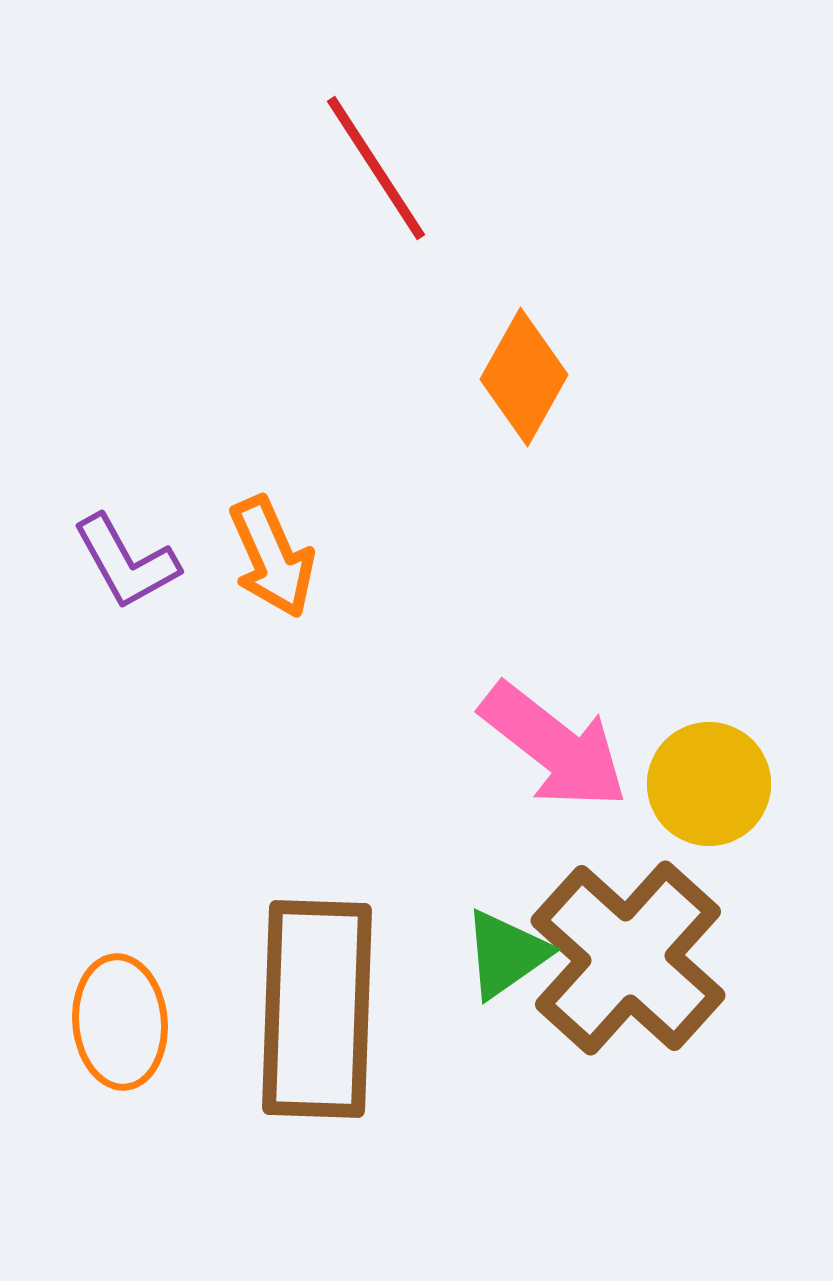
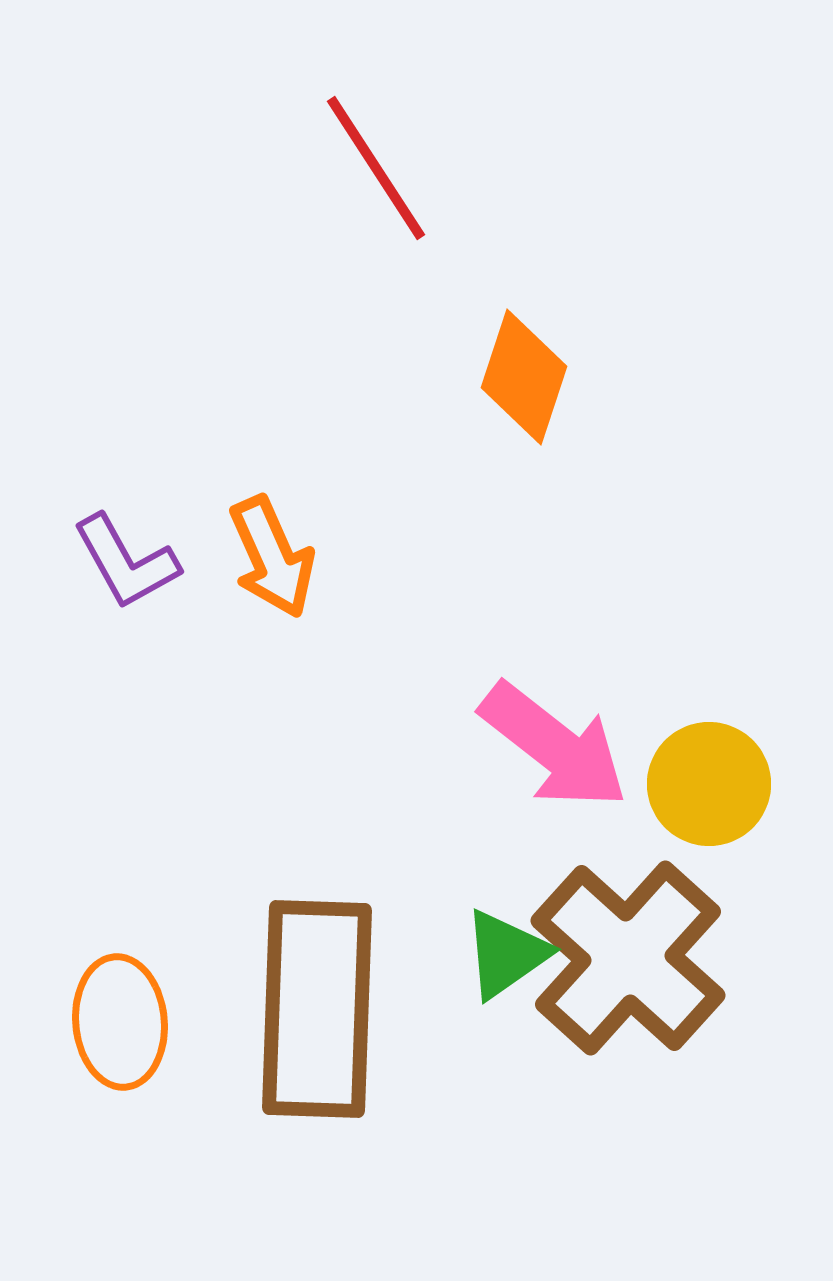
orange diamond: rotated 11 degrees counterclockwise
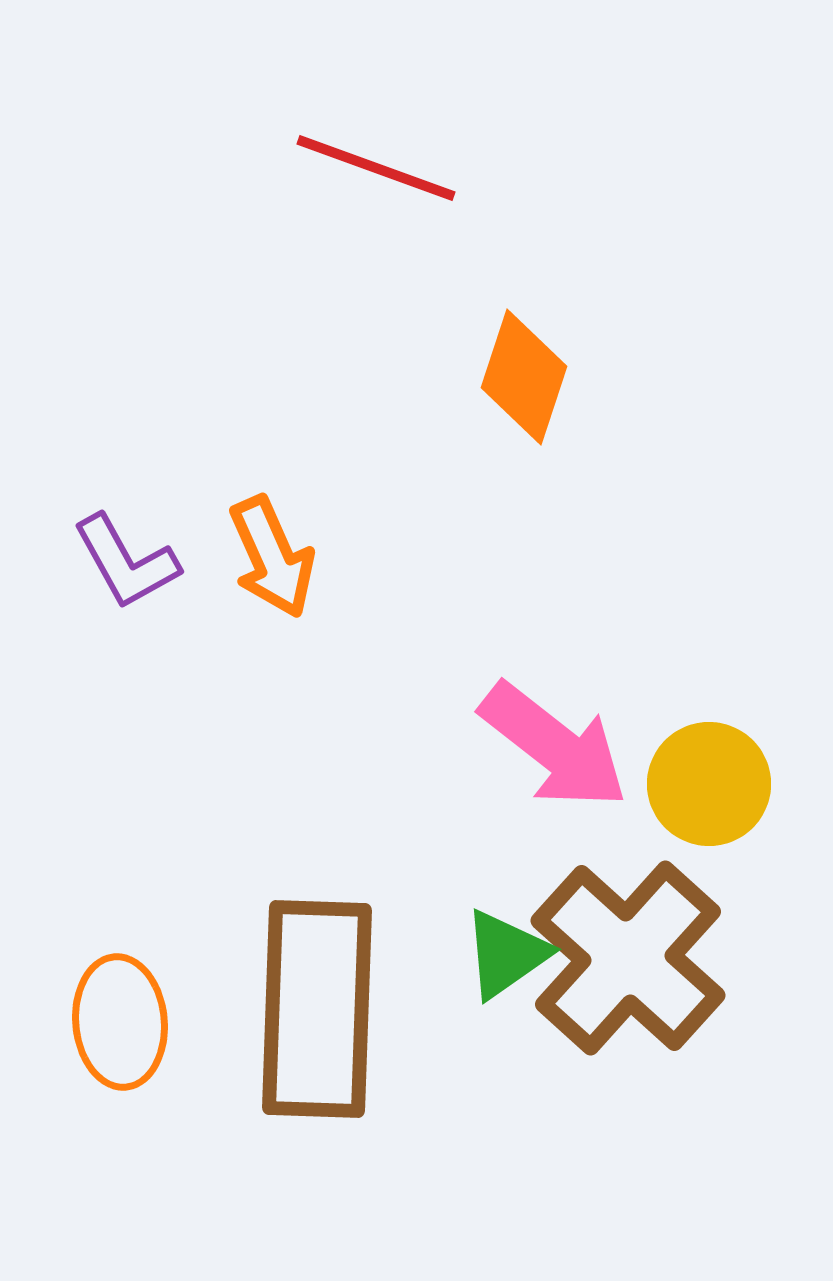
red line: rotated 37 degrees counterclockwise
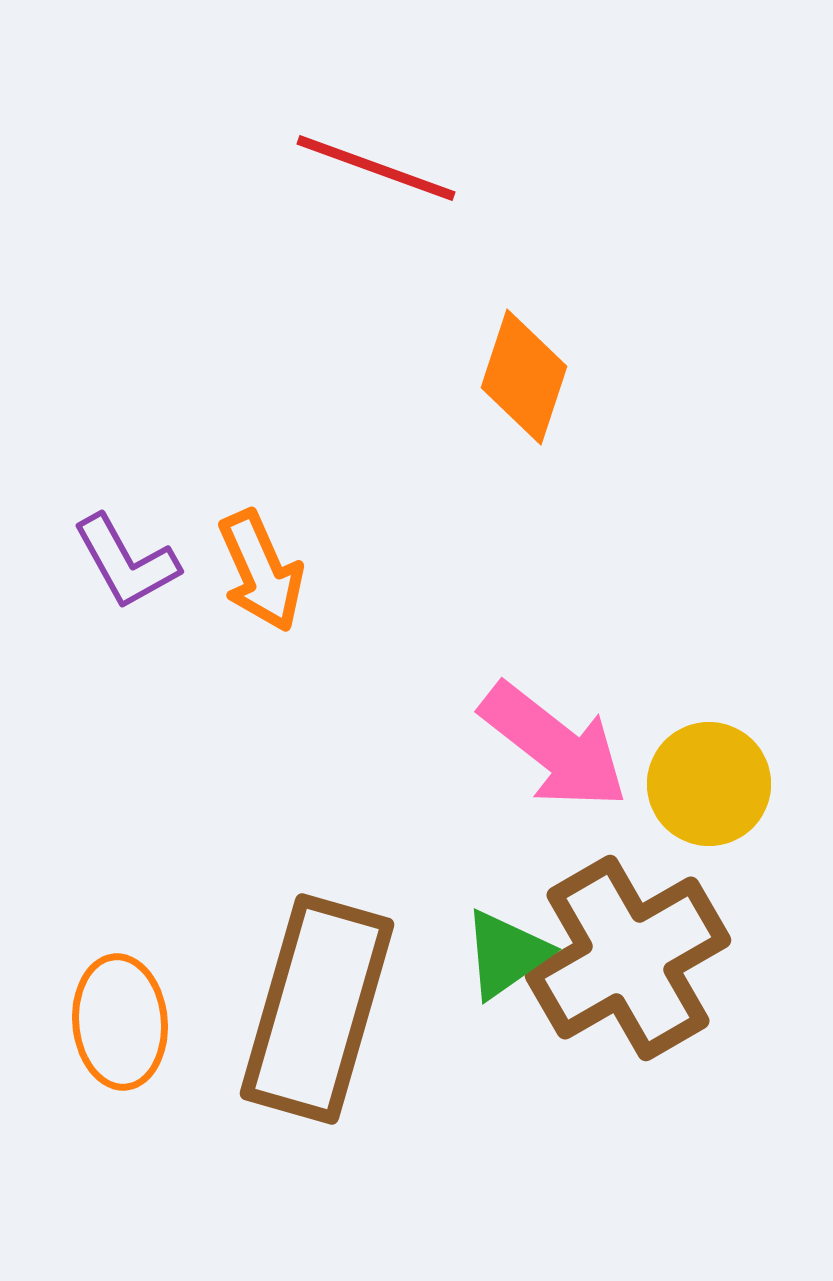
orange arrow: moved 11 px left, 14 px down
brown cross: rotated 18 degrees clockwise
brown rectangle: rotated 14 degrees clockwise
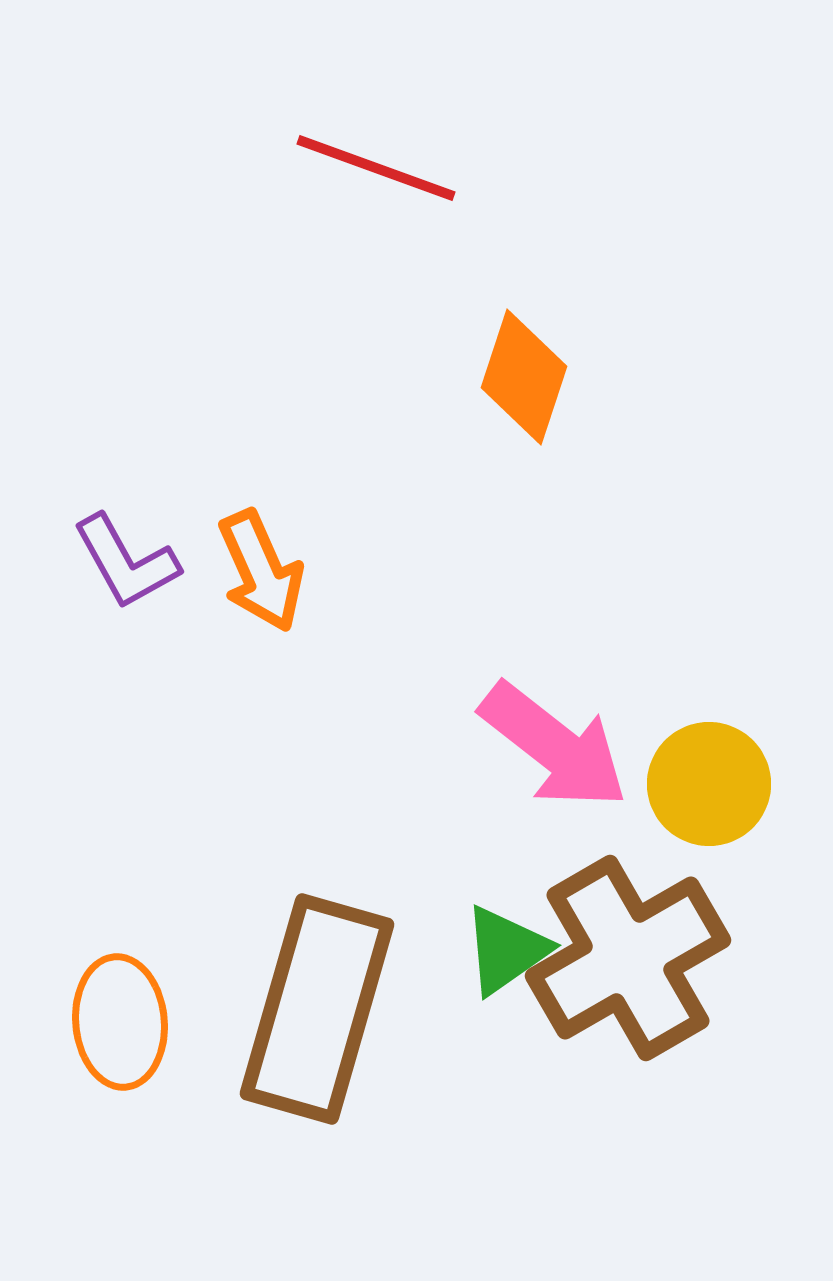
green triangle: moved 4 px up
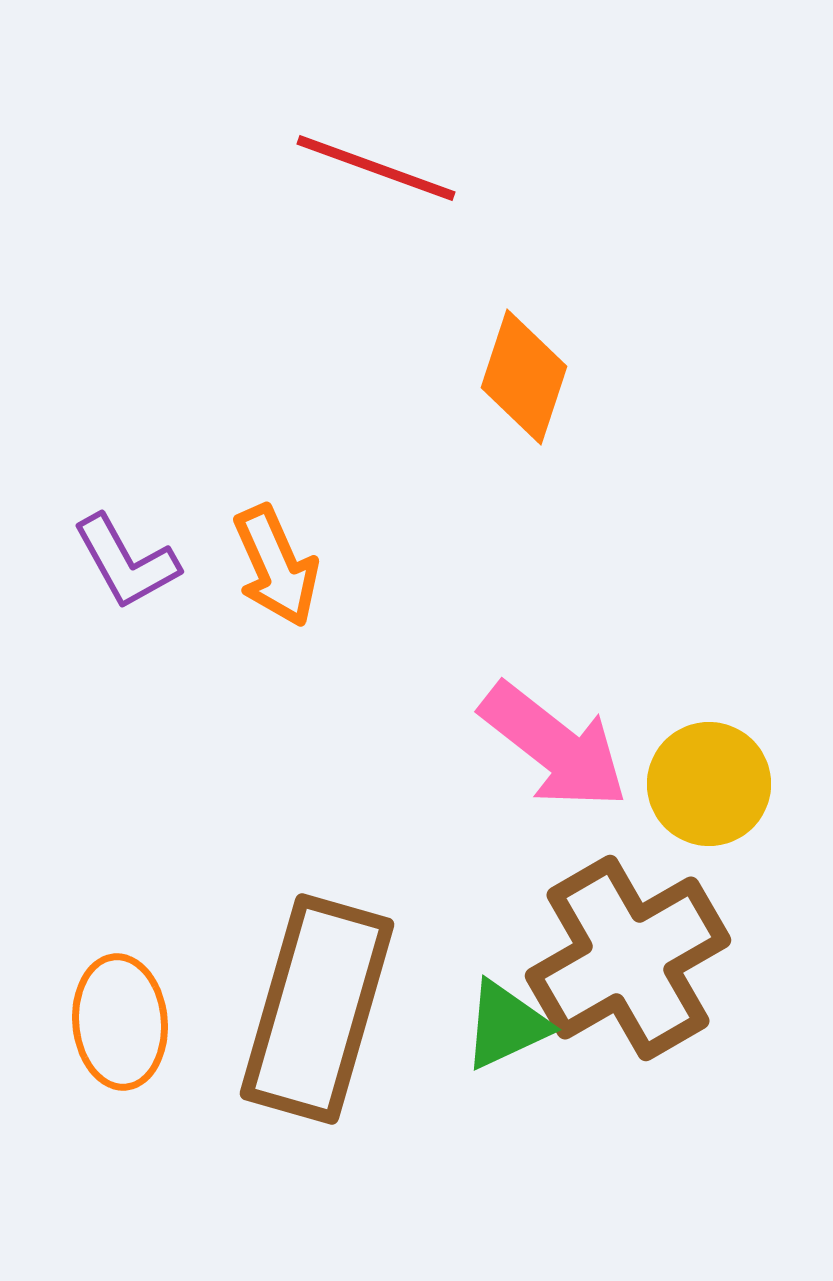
orange arrow: moved 15 px right, 5 px up
green triangle: moved 75 px down; rotated 10 degrees clockwise
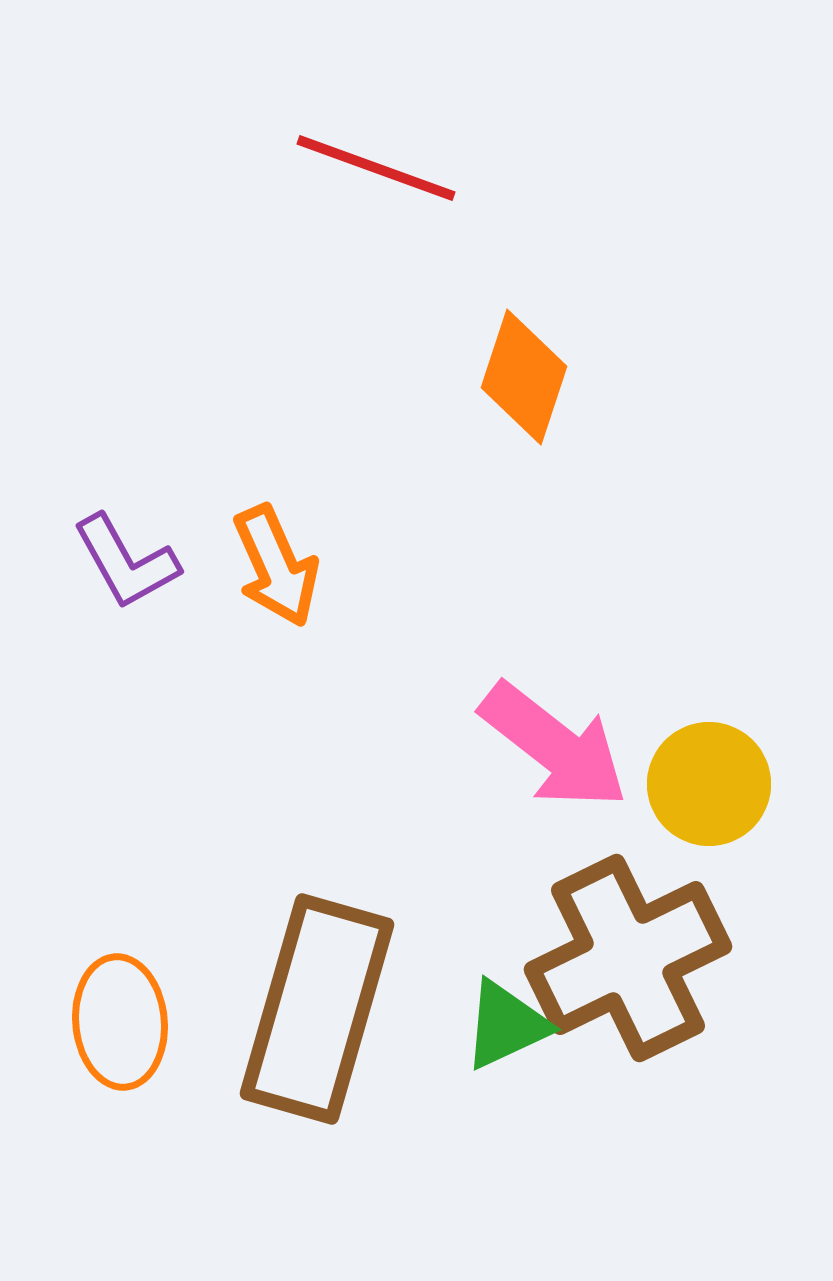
brown cross: rotated 4 degrees clockwise
